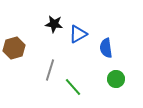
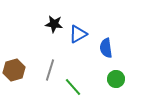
brown hexagon: moved 22 px down
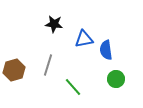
blue triangle: moved 6 px right, 5 px down; rotated 18 degrees clockwise
blue semicircle: moved 2 px down
gray line: moved 2 px left, 5 px up
